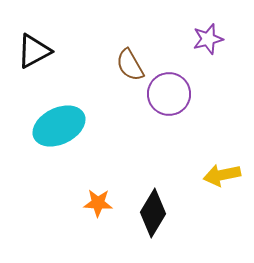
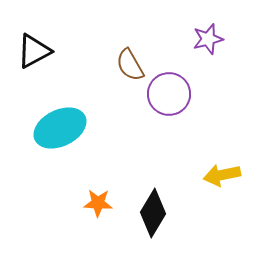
cyan ellipse: moved 1 px right, 2 px down
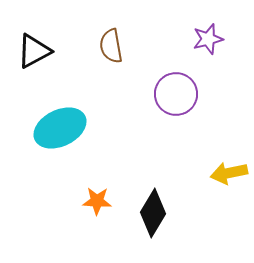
brown semicircle: moved 19 px left, 19 px up; rotated 20 degrees clockwise
purple circle: moved 7 px right
yellow arrow: moved 7 px right, 2 px up
orange star: moved 1 px left, 2 px up
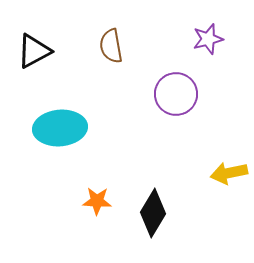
cyan ellipse: rotated 21 degrees clockwise
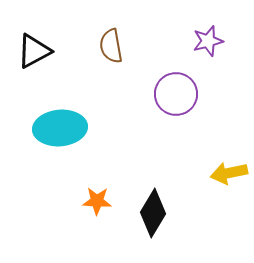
purple star: moved 2 px down
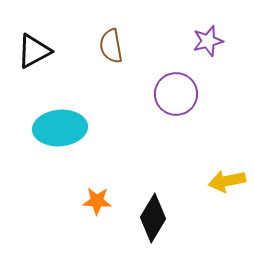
yellow arrow: moved 2 px left, 8 px down
black diamond: moved 5 px down
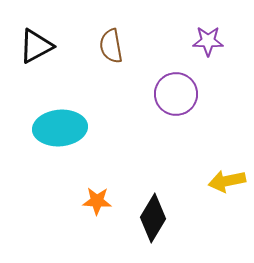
purple star: rotated 16 degrees clockwise
black triangle: moved 2 px right, 5 px up
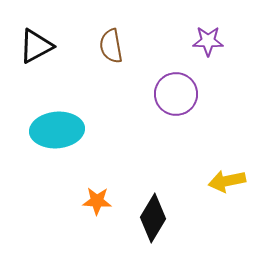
cyan ellipse: moved 3 px left, 2 px down
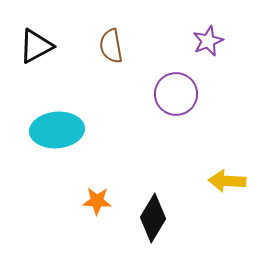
purple star: rotated 24 degrees counterclockwise
yellow arrow: rotated 15 degrees clockwise
